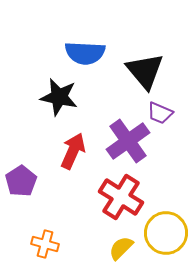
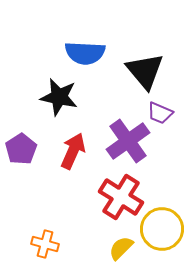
purple pentagon: moved 32 px up
yellow circle: moved 4 px left, 4 px up
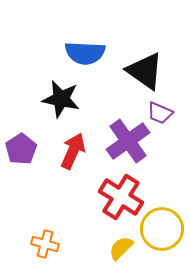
black triangle: rotated 15 degrees counterclockwise
black star: moved 2 px right, 2 px down
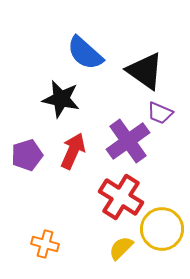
blue semicircle: rotated 39 degrees clockwise
purple pentagon: moved 6 px right, 6 px down; rotated 16 degrees clockwise
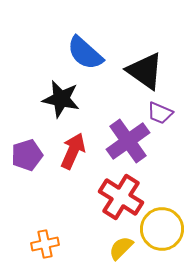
orange cross: rotated 28 degrees counterclockwise
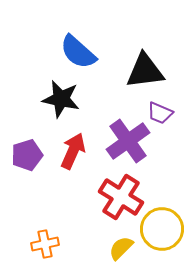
blue semicircle: moved 7 px left, 1 px up
black triangle: rotated 42 degrees counterclockwise
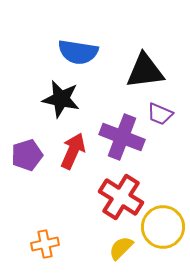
blue semicircle: rotated 33 degrees counterclockwise
purple trapezoid: moved 1 px down
purple cross: moved 6 px left, 4 px up; rotated 33 degrees counterclockwise
yellow circle: moved 1 px right, 2 px up
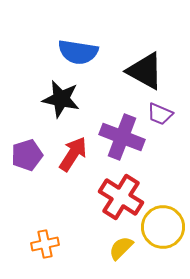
black triangle: rotated 36 degrees clockwise
red arrow: moved 3 px down; rotated 9 degrees clockwise
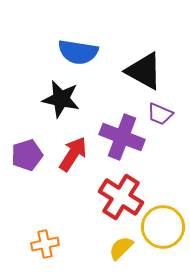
black triangle: moved 1 px left
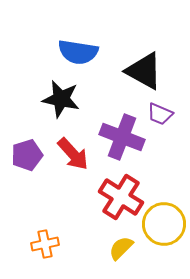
red arrow: rotated 105 degrees clockwise
yellow circle: moved 1 px right, 3 px up
